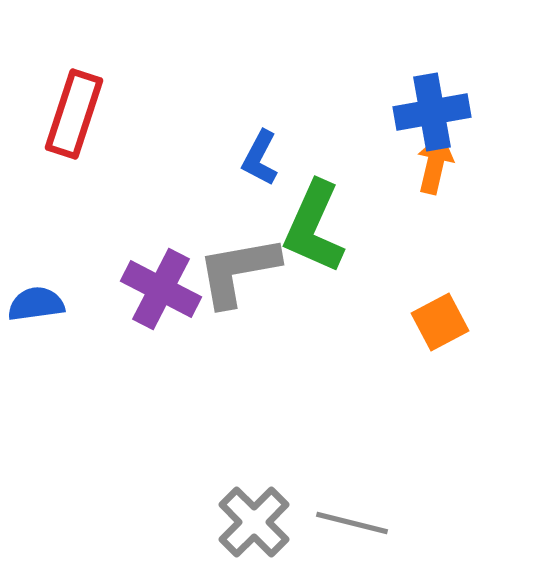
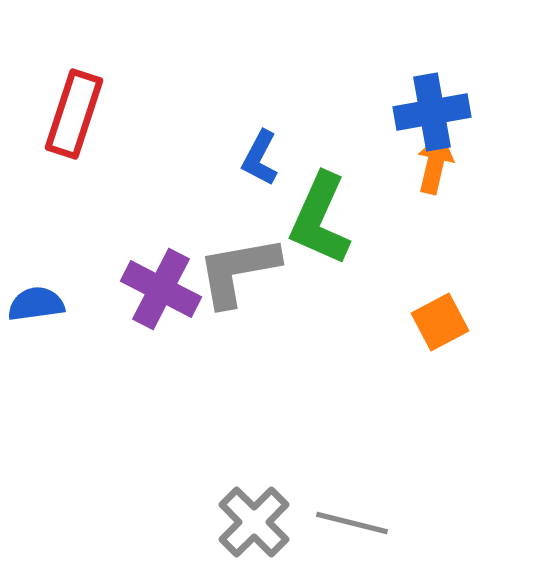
green L-shape: moved 6 px right, 8 px up
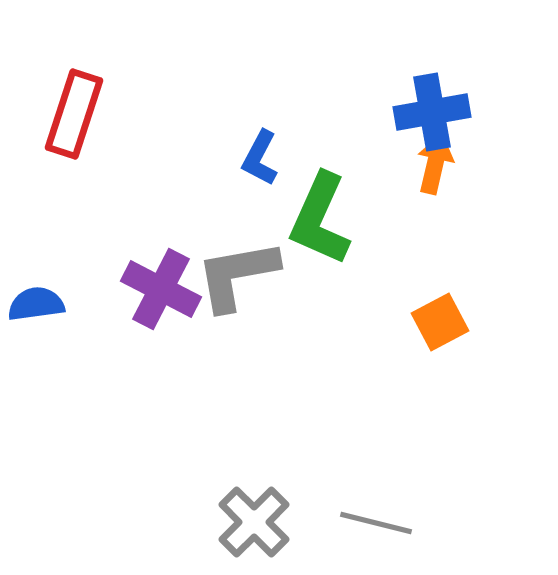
gray L-shape: moved 1 px left, 4 px down
gray line: moved 24 px right
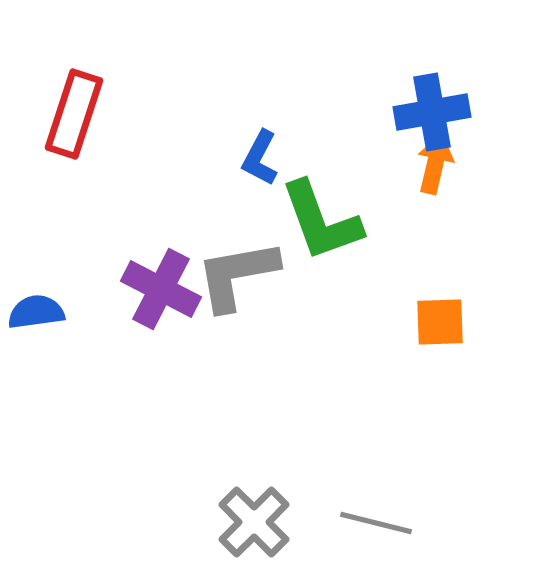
green L-shape: moved 1 px right, 2 px down; rotated 44 degrees counterclockwise
blue semicircle: moved 8 px down
orange square: rotated 26 degrees clockwise
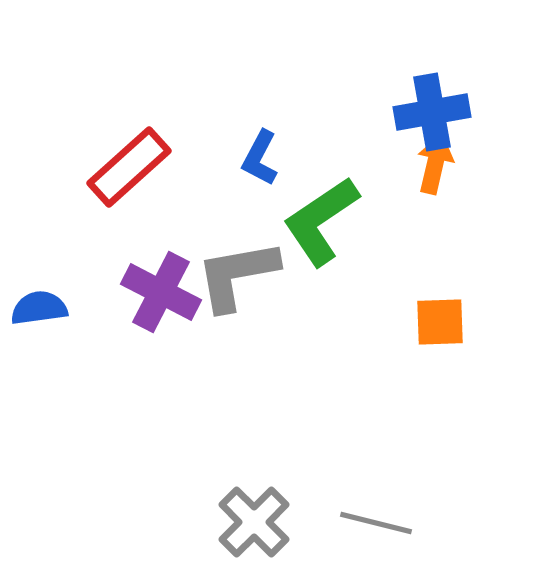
red rectangle: moved 55 px right, 53 px down; rotated 30 degrees clockwise
green L-shape: rotated 76 degrees clockwise
purple cross: moved 3 px down
blue semicircle: moved 3 px right, 4 px up
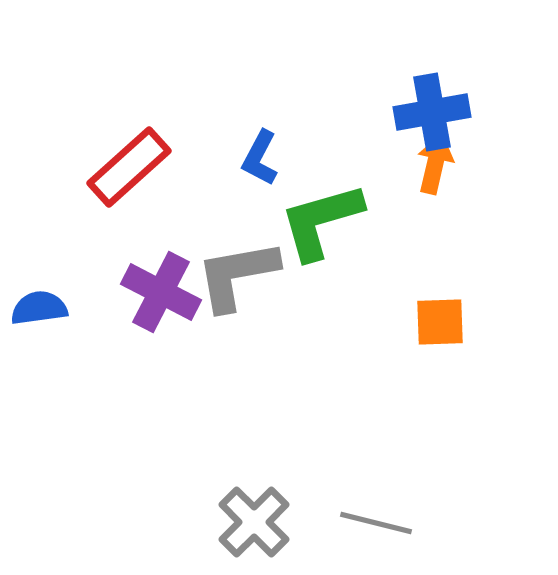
green L-shape: rotated 18 degrees clockwise
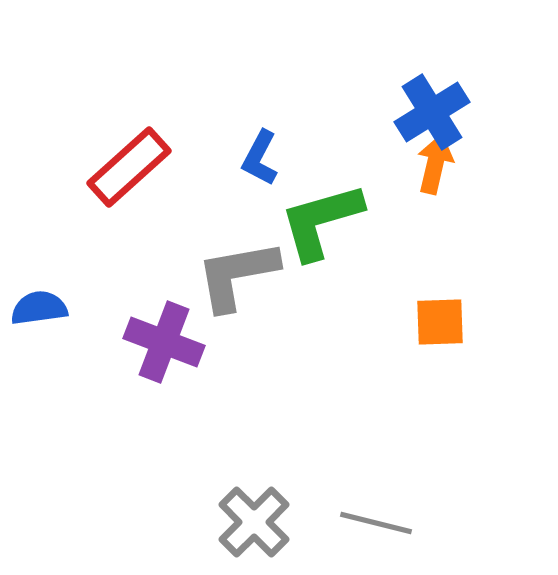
blue cross: rotated 22 degrees counterclockwise
purple cross: moved 3 px right, 50 px down; rotated 6 degrees counterclockwise
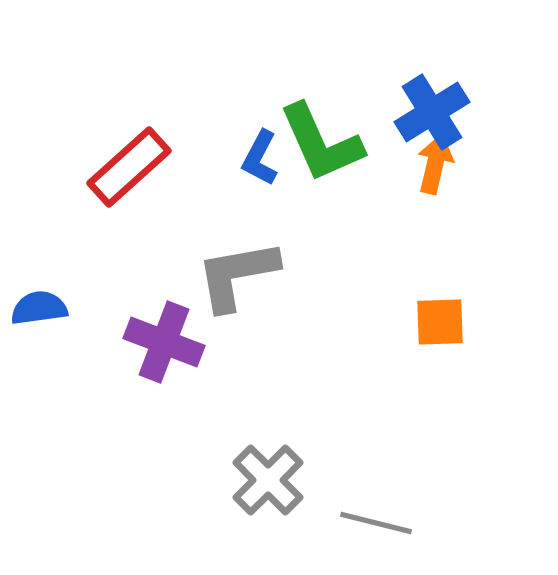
green L-shape: moved 78 px up; rotated 98 degrees counterclockwise
gray cross: moved 14 px right, 42 px up
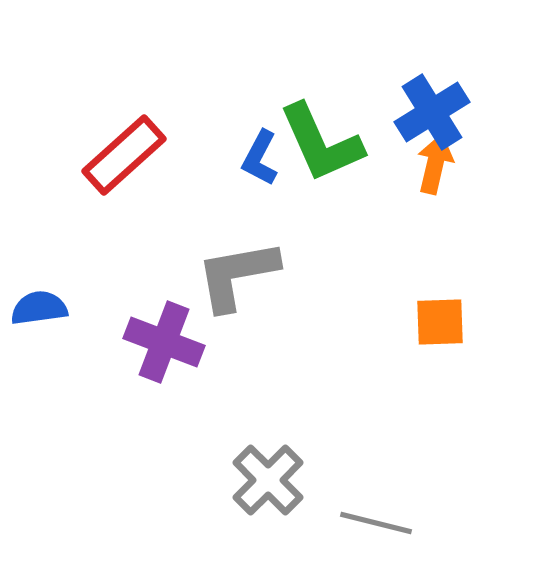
red rectangle: moved 5 px left, 12 px up
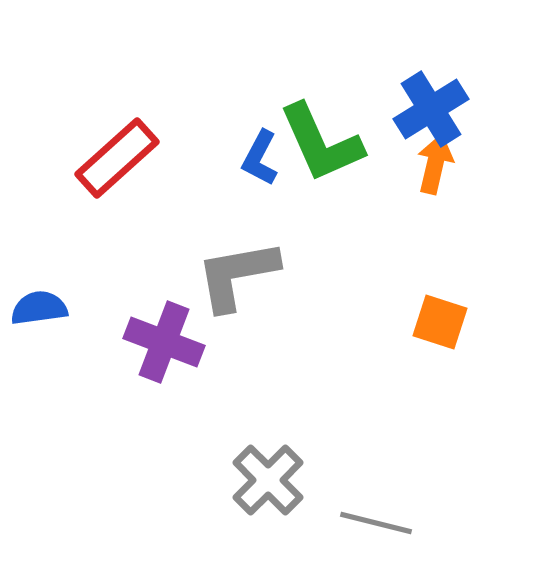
blue cross: moved 1 px left, 3 px up
red rectangle: moved 7 px left, 3 px down
orange square: rotated 20 degrees clockwise
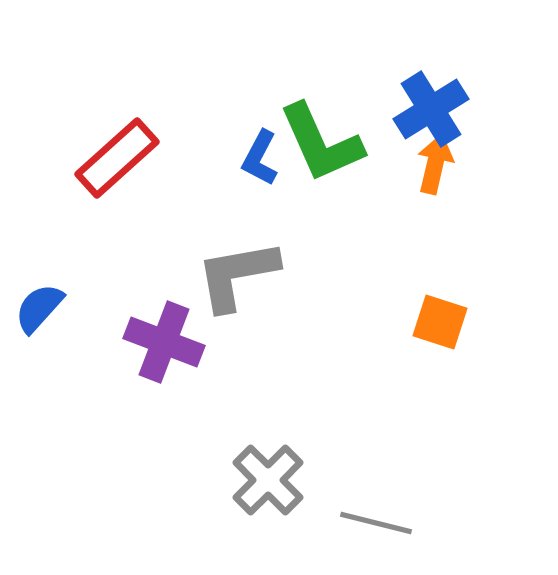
blue semicircle: rotated 40 degrees counterclockwise
